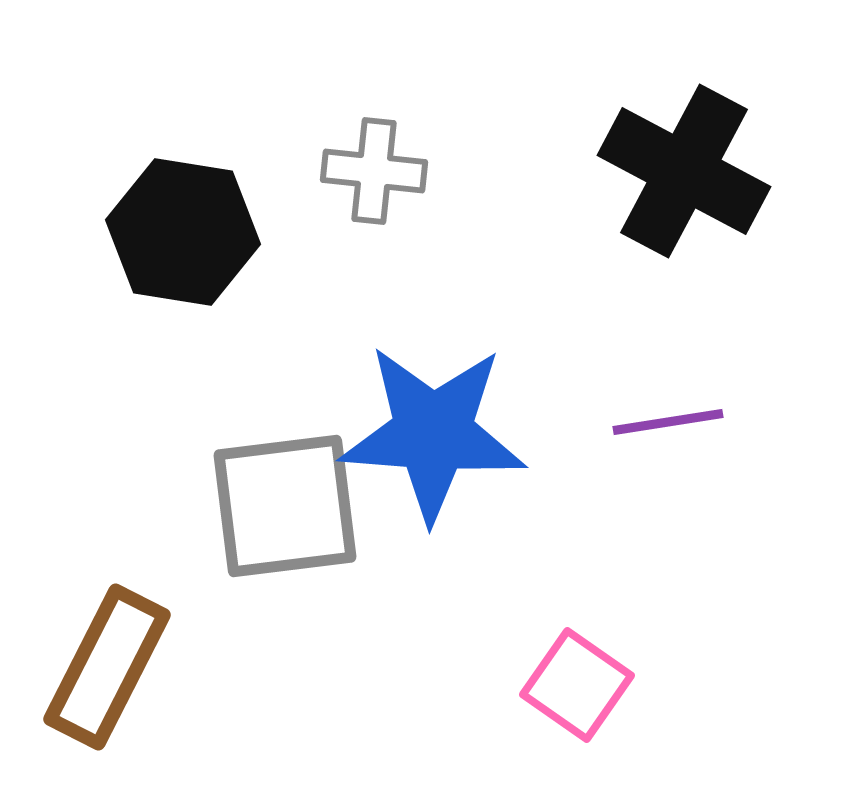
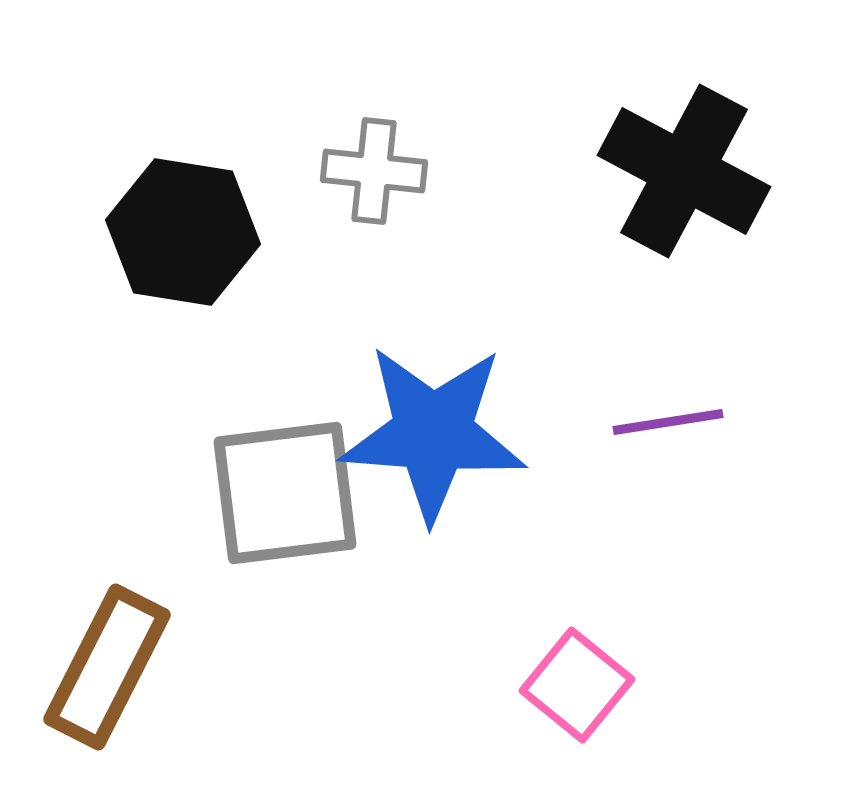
gray square: moved 13 px up
pink square: rotated 4 degrees clockwise
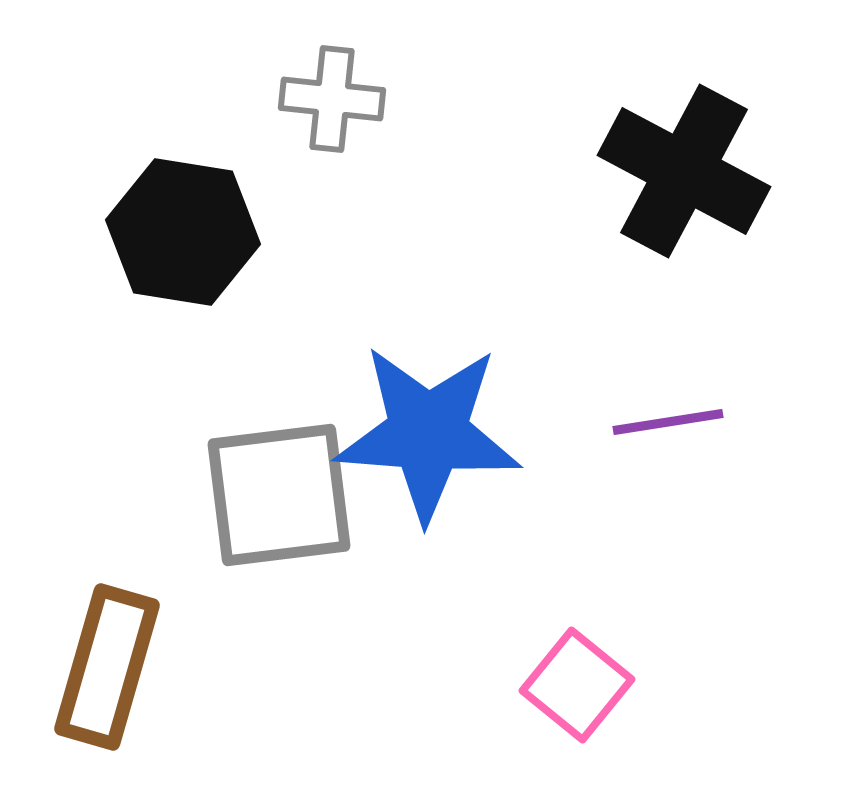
gray cross: moved 42 px left, 72 px up
blue star: moved 5 px left
gray square: moved 6 px left, 2 px down
brown rectangle: rotated 11 degrees counterclockwise
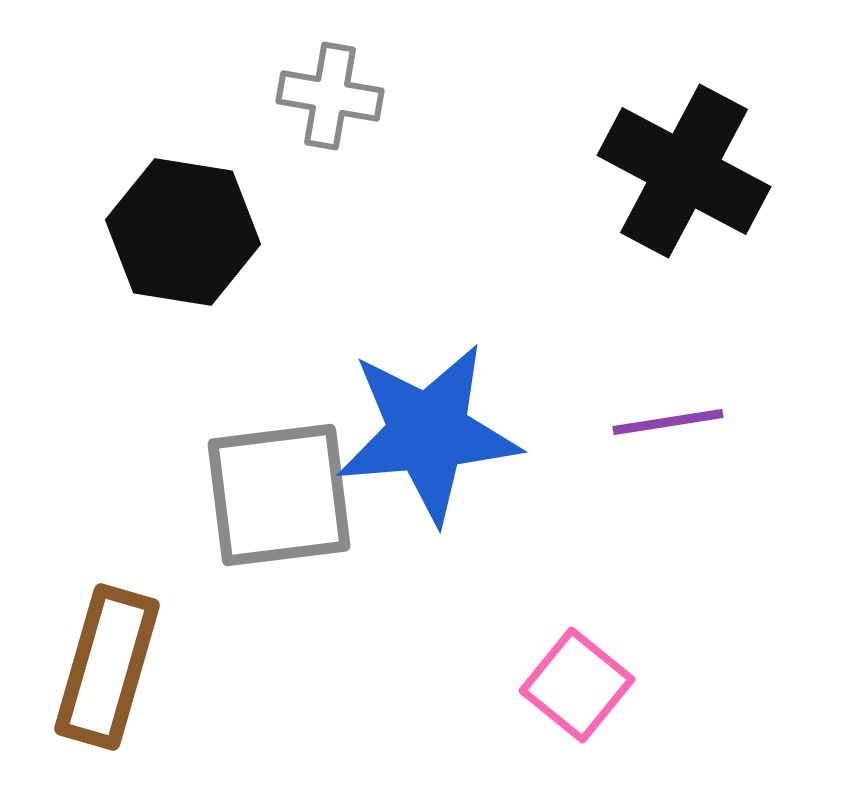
gray cross: moved 2 px left, 3 px up; rotated 4 degrees clockwise
blue star: rotated 9 degrees counterclockwise
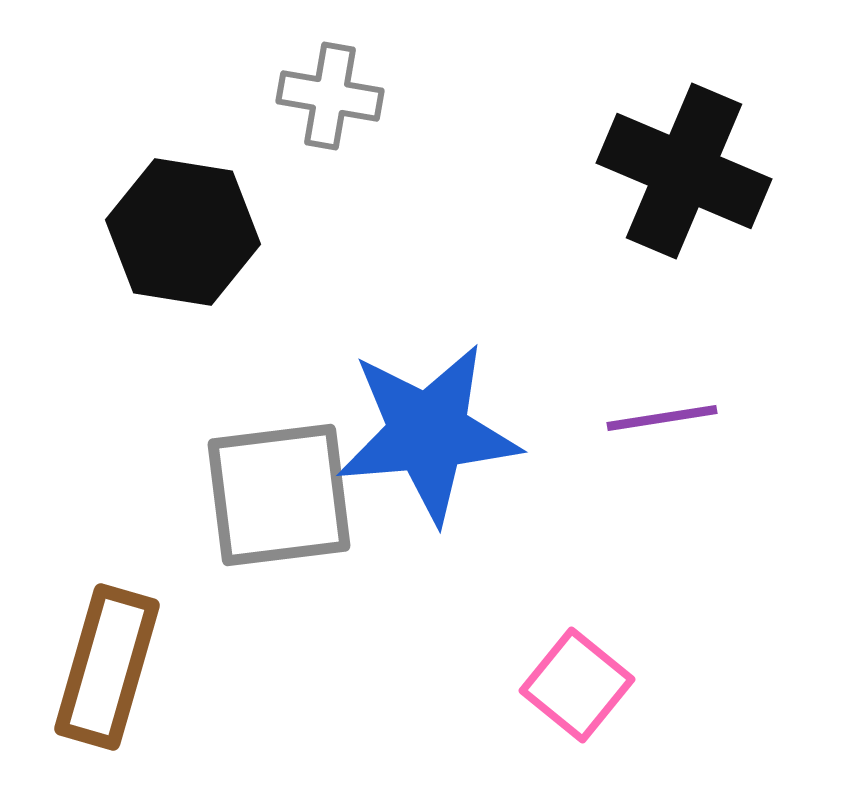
black cross: rotated 5 degrees counterclockwise
purple line: moved 6 px left, 4 px up
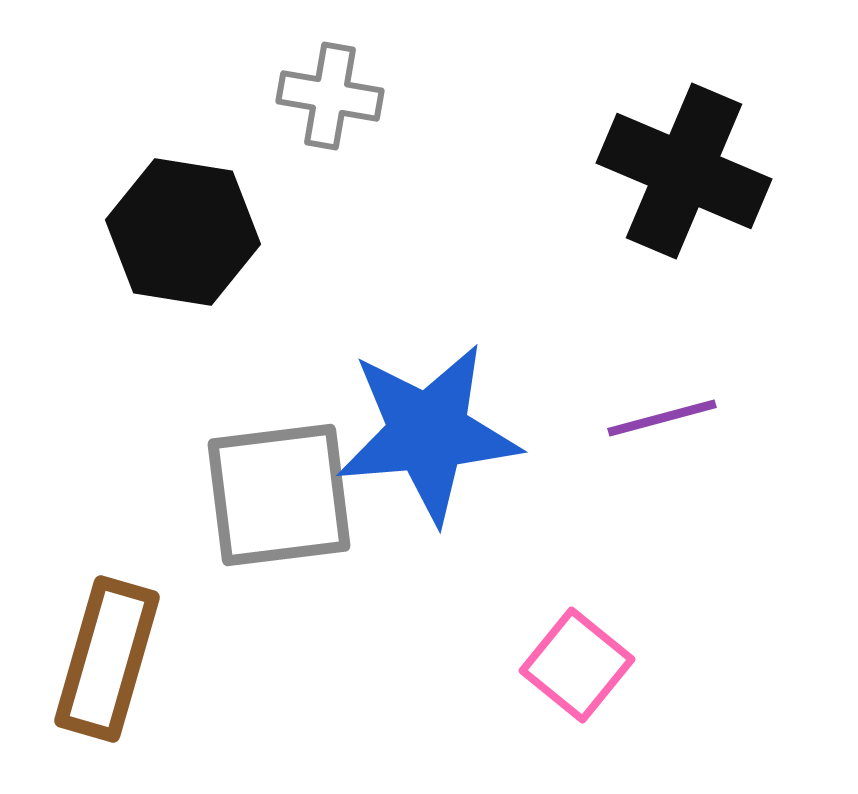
purple line: rotated 6 degrees counterclockwise
brown rectangle: moved 8 px up
pink square: moved 20 px up
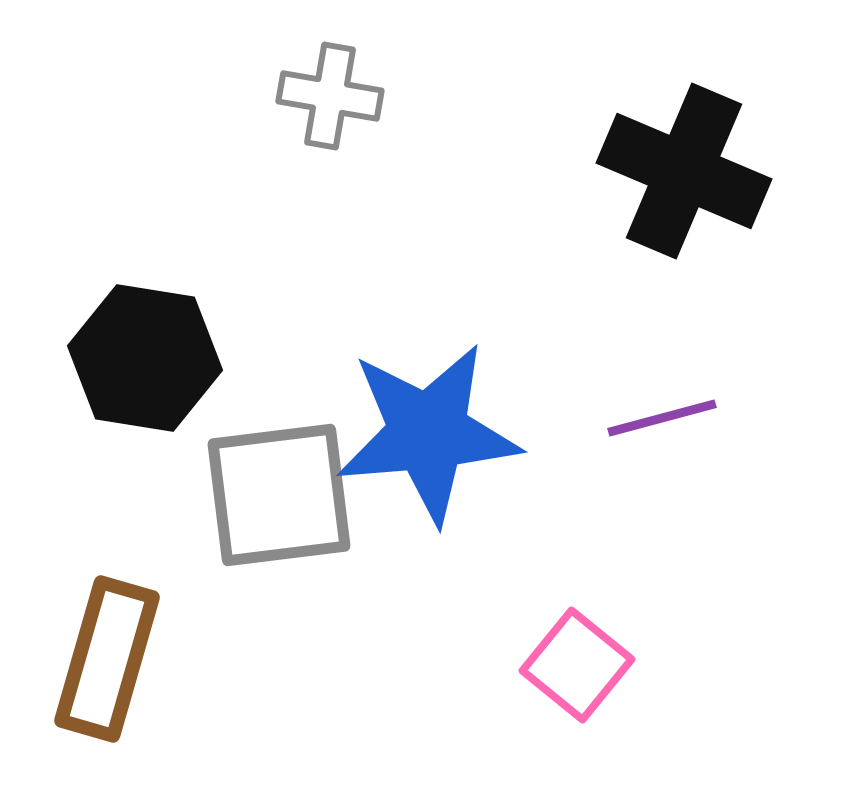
black hexagon: moved 38 px left, 126 px down
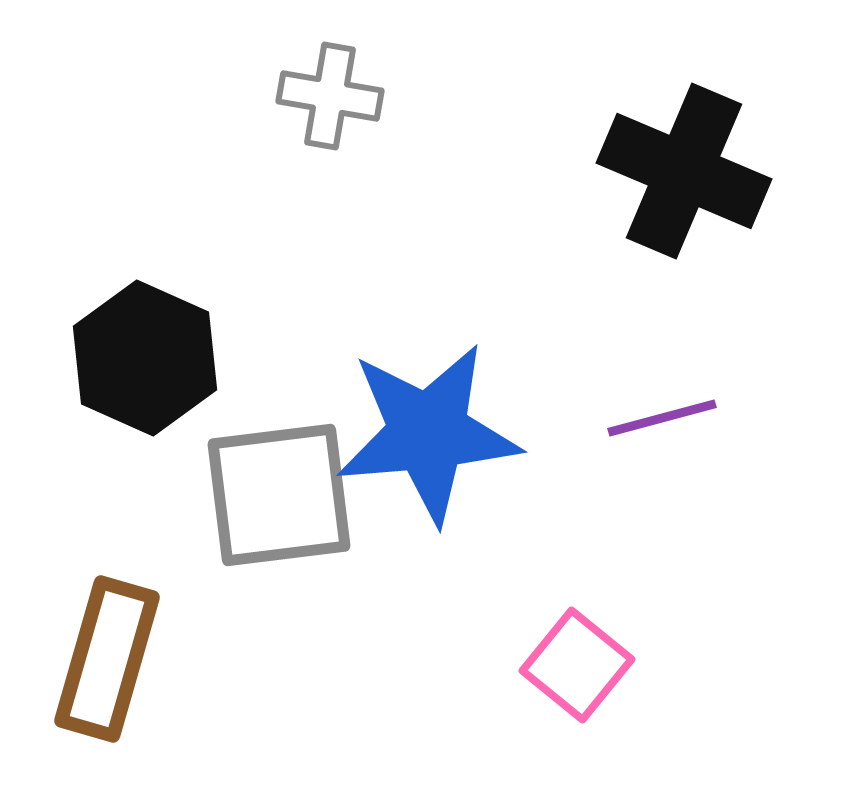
black hexagon: rotated 15 degrees clockwise
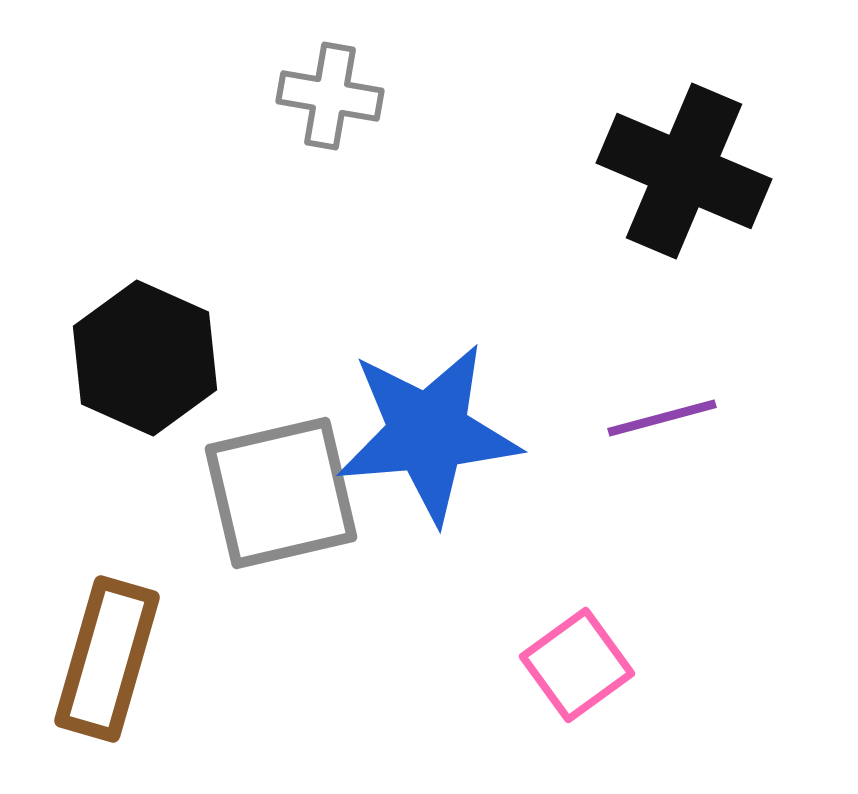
gray square: moved 2 px right, 2 px up; rotated 6 degrees counterclockwise
pink square: rotated 15 degrees clockwise
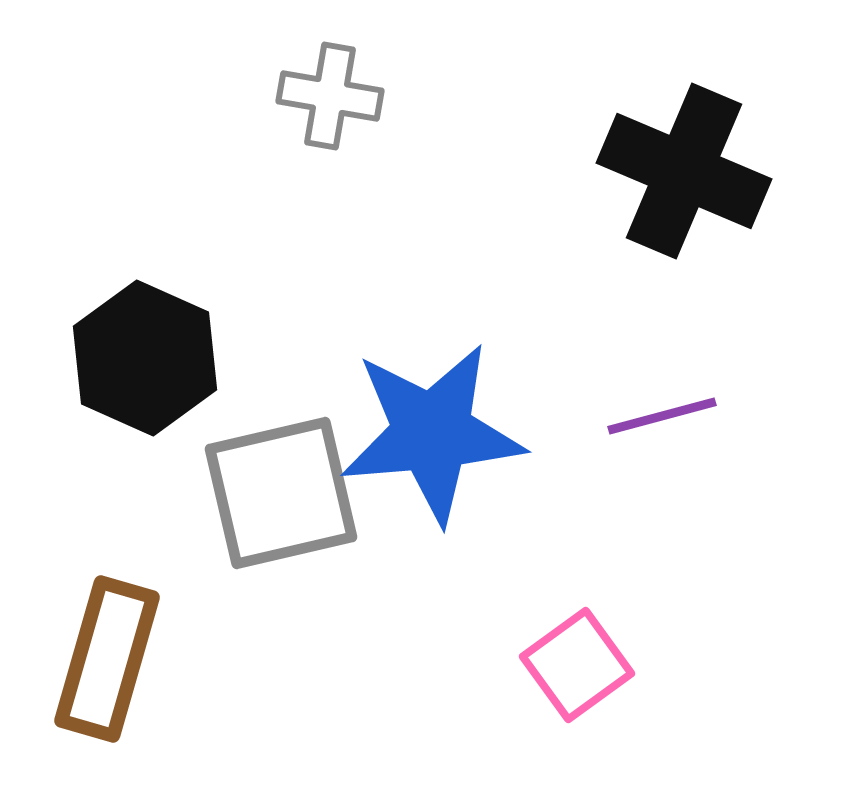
purple line: moved 2 px up
blue star: moved 4 px right
